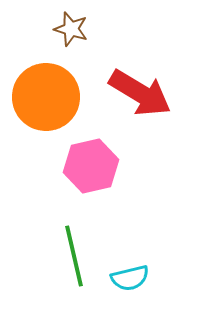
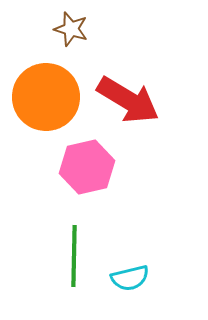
red arrow: moved 12 px left, 7 px down
pink hexagon: moved 4 px left, 1 px down
green line: rotated 14 degrees clockwise
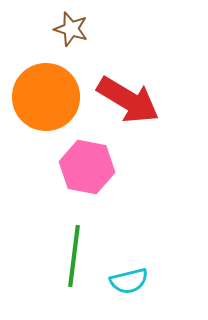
pink hexagon: rotated 24 degrees clockwise
green line: rotated 6 degrees clockwise
cyan semicircle: moved 1 px left, 3 px down
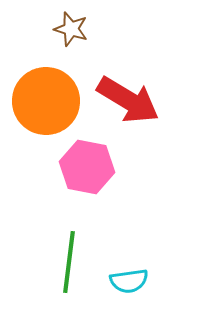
orange circle: moved 4 px down
green line: moved 5 px left, 6 px down
cyan semicircle: rotated 6 degrees clockwise
